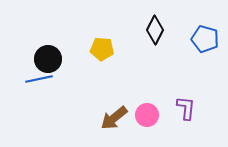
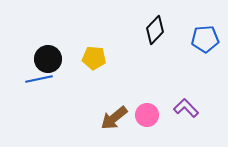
black diamond: rotated 16 degrees clockwise
blue pentagon: rotated 20 degrees counterclockwise
yellow pentagon: moved 8 px left, 9 px down
purple L-shape: rotated 50 degrees counterclockwise
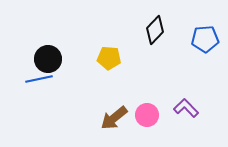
yellow pentagon: moved 15 px right
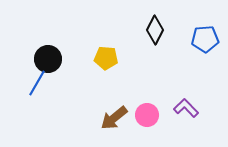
black diamond: rotated 16 degrees counterclockwise
yellow pentagon: moved 3 px left
blue line: moved 2 px left, 4 px down; rotated 48 degrees counterclockwise
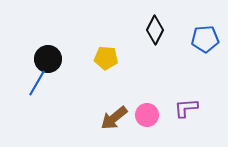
purple L-shape: rotated 50 degrees counterclockwise
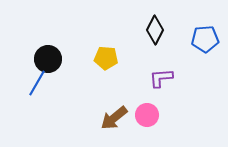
purple L-shape: moved 25 px left, 30 px up
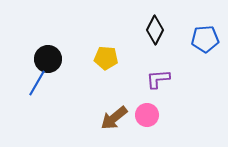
purple L-shape: moved 3 px left, 1 px down
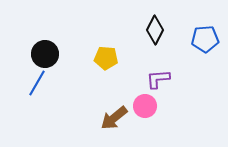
black circle: moved 3 px left, 5 px up
pink circle: moved 2 px left, 9 px up
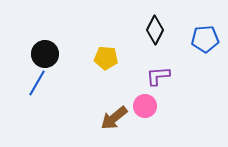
purple L-shape: moved 3 px up
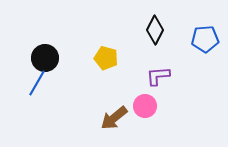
black circle: moved 4 px down
yellow pentagon: rotated 10 degrees clockwise
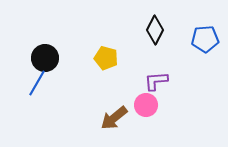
purple L-shape: moved 2 px left, 5 px down
pink circle: moved 1 px right, 1 px up
